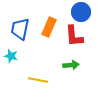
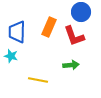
blue trapezoid: moved 3 px left, 3 px down; rotated 10 degrees counterclockwise
red L-shape: rotated 15 degrees counterclockwise
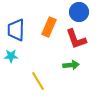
blue circle: moved 2 px left
blue trapezoid: moved 1 px left, 2 px up
red L-shape: moved 2 px right, 3 px down
cyan star: rotated 16 degrees counterclockwise
yellow line: moved 1 px down; rotated 48 degrees clockwise
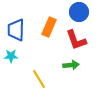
red L-shape: moved 1 px down
yellow line: moved 1 px right, 2 px up
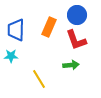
blue circle: moved 2 px left, 3 px down
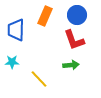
orange rectangle: moved 4 px left, 11 px up
red L-shape: moved 2 px left
cyan star: moved 1 px right, 6 px down
yellow line: rotated 12 degrees counterclockwise
